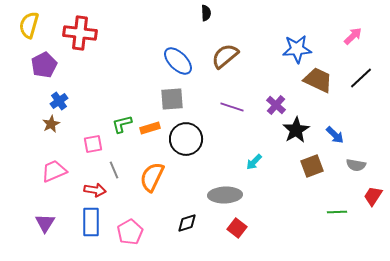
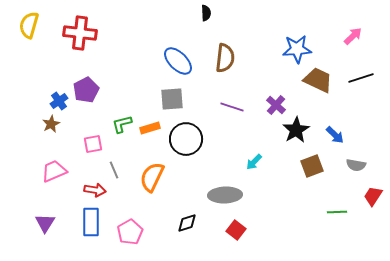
brown semicircle: moved 2 px down; rotated 136 degrees clockwise
purple pentagon: moved 42 px right, 25 px down
black line: rotated 25 degrees clockwise
red square: moved 1 px left, 2 px down
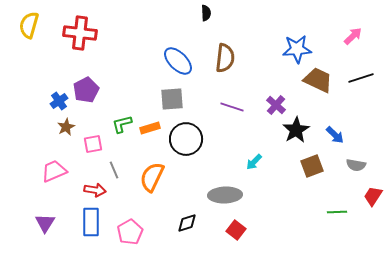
brown star: moved 15 px right, 3 px down
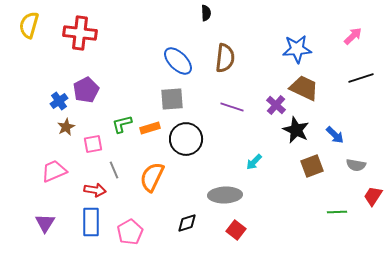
brown trapezoid: moved 14 px left, 8 px down
black star: rotated 16 degrees counterclockwise
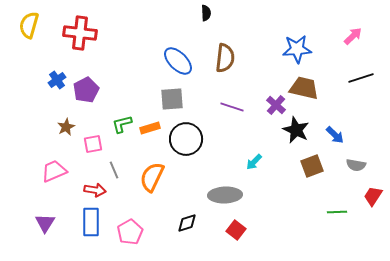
brown trapezoid: rotated 12 degrees counterclockwise
blue cross: moved 2 px left, 21 px up
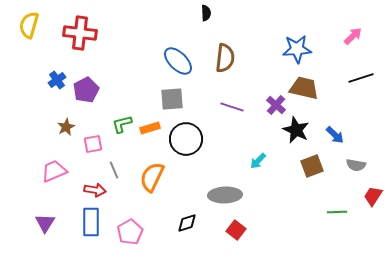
cyan arrow: moved 4 px right, 1 px up
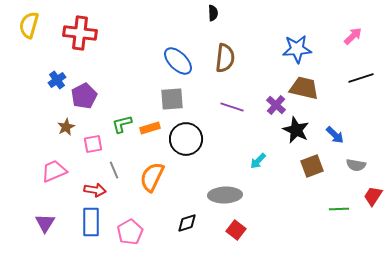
black semicircle: moved 7 px right
purple pentagon: moved 2 px left, 6 px down
green line: moved 2 px right, 3 px up
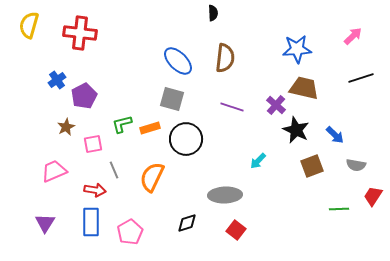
gray square: rotated 20 degrees clockwise
